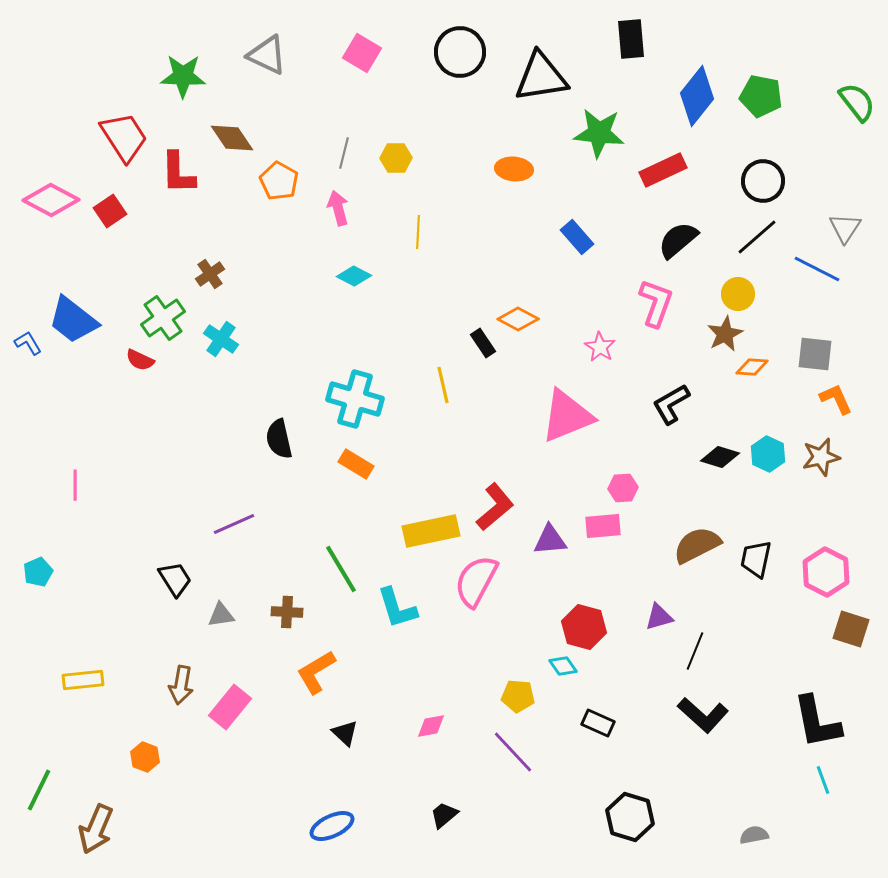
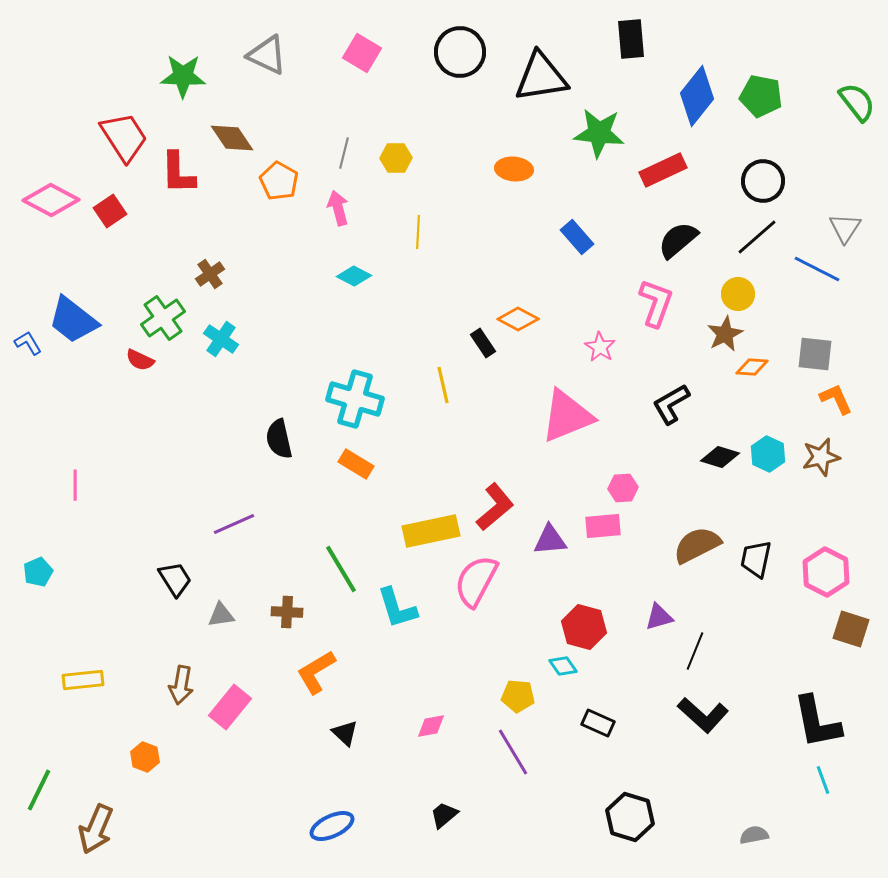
purple line at (513, 752): rotated 12 degrees clockwise
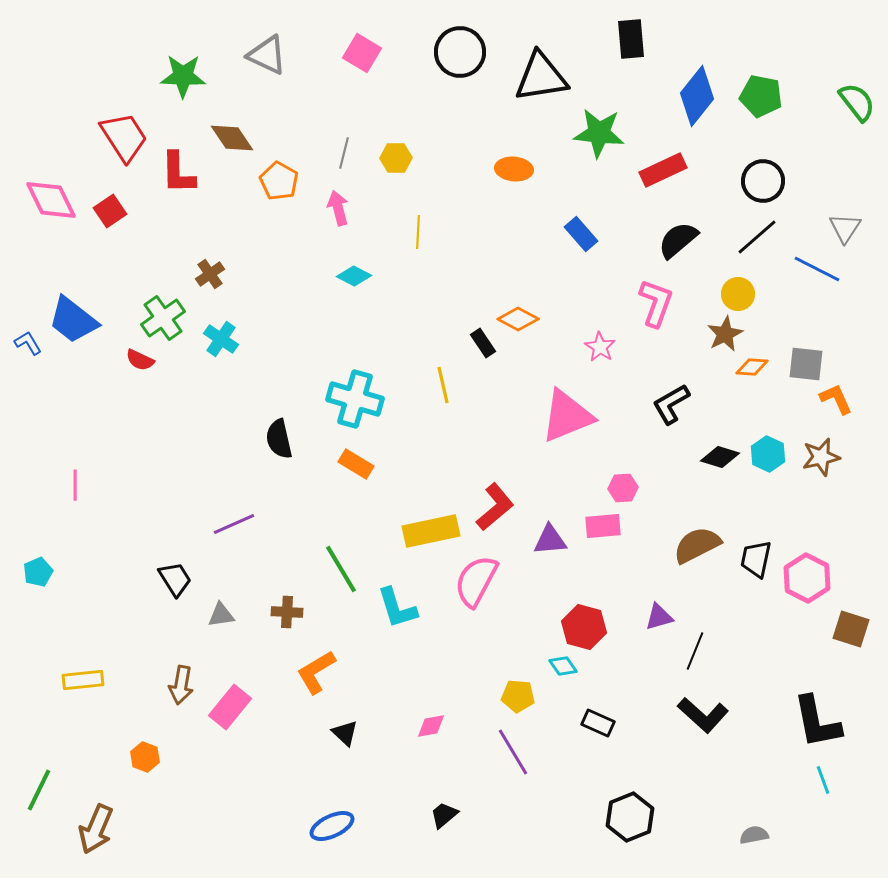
pink diamond at (51, 200): rotated 36 degrees clockwise
blue rectangle at (577, 237): moved 4 px right, 3 px up
gray square at (815, 354): moved 9 px left, 10 px down
pink hexagon at (826, 572): moved 19 px left, 6 px down
black hexagon at (630, 817): rotated 21 degrees clockwise
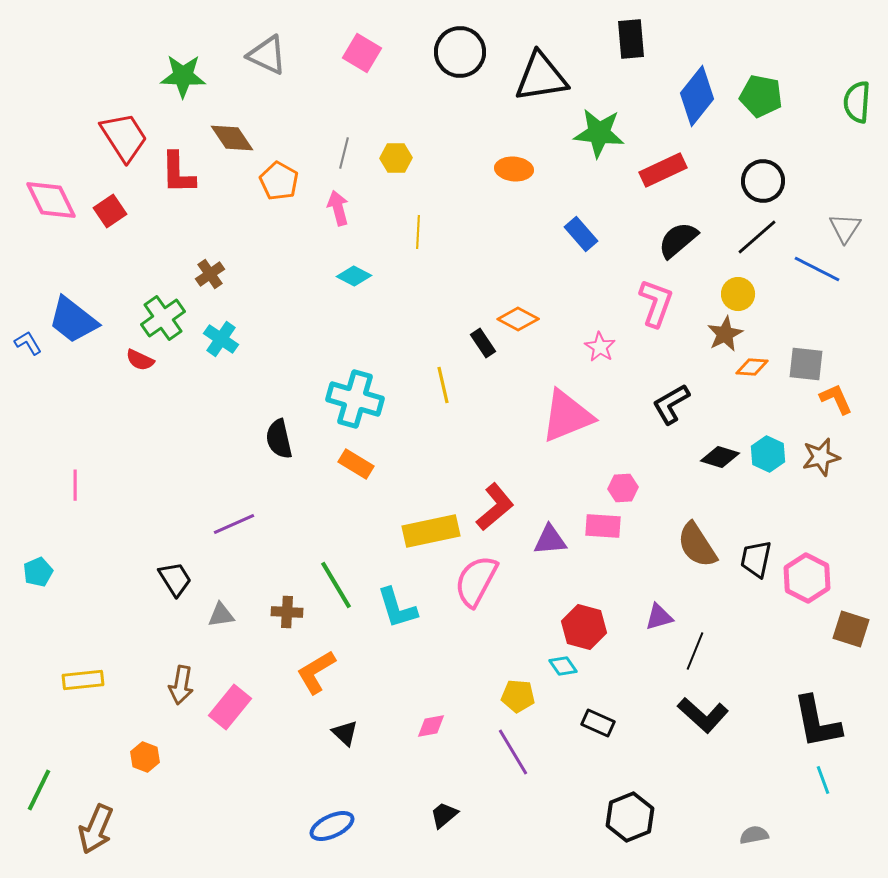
green semicircle at (857, 102): rotated 138 degrees counterclockwise
pink rectangle at (603, 526): rotated 9 degrees clockwise
brown semicircle at (697, 545): rotated 96 degrees counterclockwise
green line at (341, 569): moved 5 px left, 16 px down
